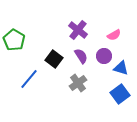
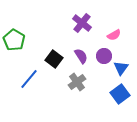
purple cross: moved 4 px right, 7 px up
blue triangle: rotated 49 degrees clockwise
gray cross: moved 1 px left, 1 px up
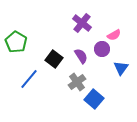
green pentagon: moved 2 px right, 2 px down
purple circle: moved 2 px left, 7 px up
blue square: moved 26 px left, 5 px down; rotated 12 degrees counterclockwise
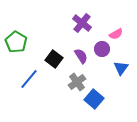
pink semicircle: moved 2 px right, 1 px up
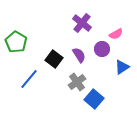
purple semicircle: moved 2 px left, 1 px up
blue triangle: moved 1 px right, 1 px up; rotated 21 degrees clockwise
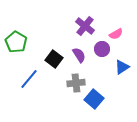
purple cross: moved 3 px right, 3 px down
gray cross: moved 1 px left, 1 px down; rotated 30 degrees clockwise
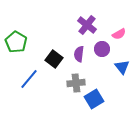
purple cross: moved 2 px right, 1 px up
pink semicircle: moved 3 px right
purple semicircle: moved 1 px up; rotated 140 degrees counterclockwise
blue triangle: rotated 35 degrees counterclockwise
blue square: rotated 18 degrees clockwise
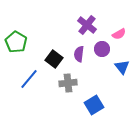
gray cross: moved 8 px left
blue square: moved 6 px down
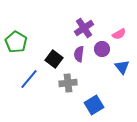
purple cross: moved 3 px left, 3 px down; rotated 18 degrees clockwise
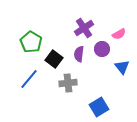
green pentagon: moved 15 px right
blue square: moved 5 px right, 2 px down
